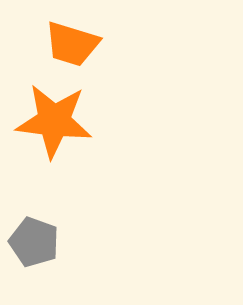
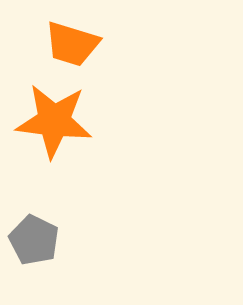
gray pentagon: moved 2 px up; rotated 6 degrees clockwise
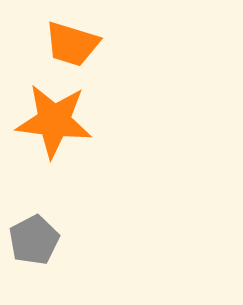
gray pentagon: rotated 18 degrees clockwise
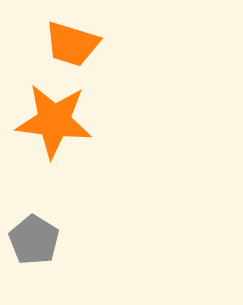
gray pentagon: rotated 12 degrees counterclockwise
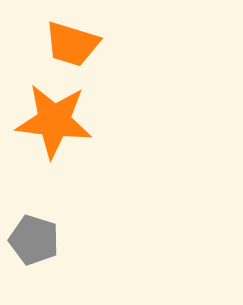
gray pentagon: rotated 15 degrees counterclockwise
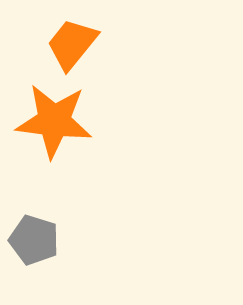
orange trapezoid: rotated 112 degrees clockwise
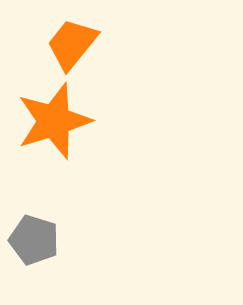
orange star: rotated 24 degrees counterclockwise
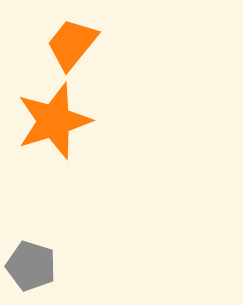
gray pentagon: moved 3 px left, 26 px down
